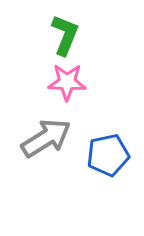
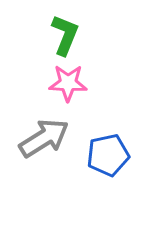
pink star: moved 1 px right, 1 px down
gray arrow: moved 2 px left
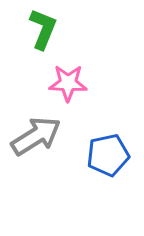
green L-shape: moved 22 px left, 6 px up
gray arrow: moved 8 px left, 2 px up
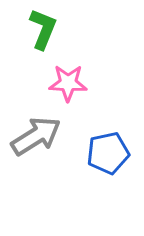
blue pentagon: moved 2 px up
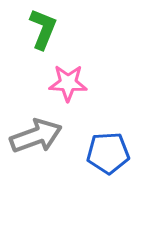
gray arrow: rotated 12 degrees clockwise
blue pentagon: rotated 9 degrees clockwise
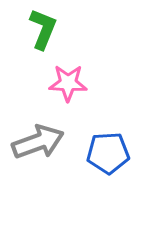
gray arrow: moved 2 px right, 6 px down
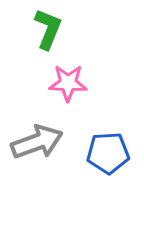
green L-shape: moved 5 px right
gray arrow: moved 1 px left
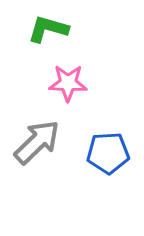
green L-shape: rotated 96 degrees counterclockwise
gray arrow: rotated 24 degrees counterclockwise
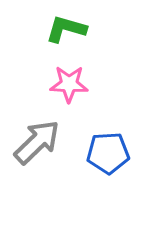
green L-shape: moved 18 px right
pink star: moved 1 px right, 1 px down
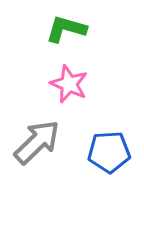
pink star: rotated 21 degrees clockwise
blue pentagon: moved 1 px right, 1 px up
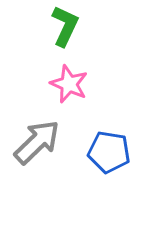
green L-shape: moved 1 px left, 3 px up; rotated 99 degrees clockwise
blue pentagon: rotated 12 degrees clockwise
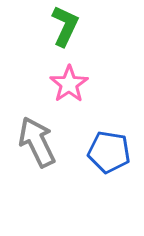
pink star: rotated 15 degrees clockwise
gray arrow: rotated 72 degrees counterclockwise
